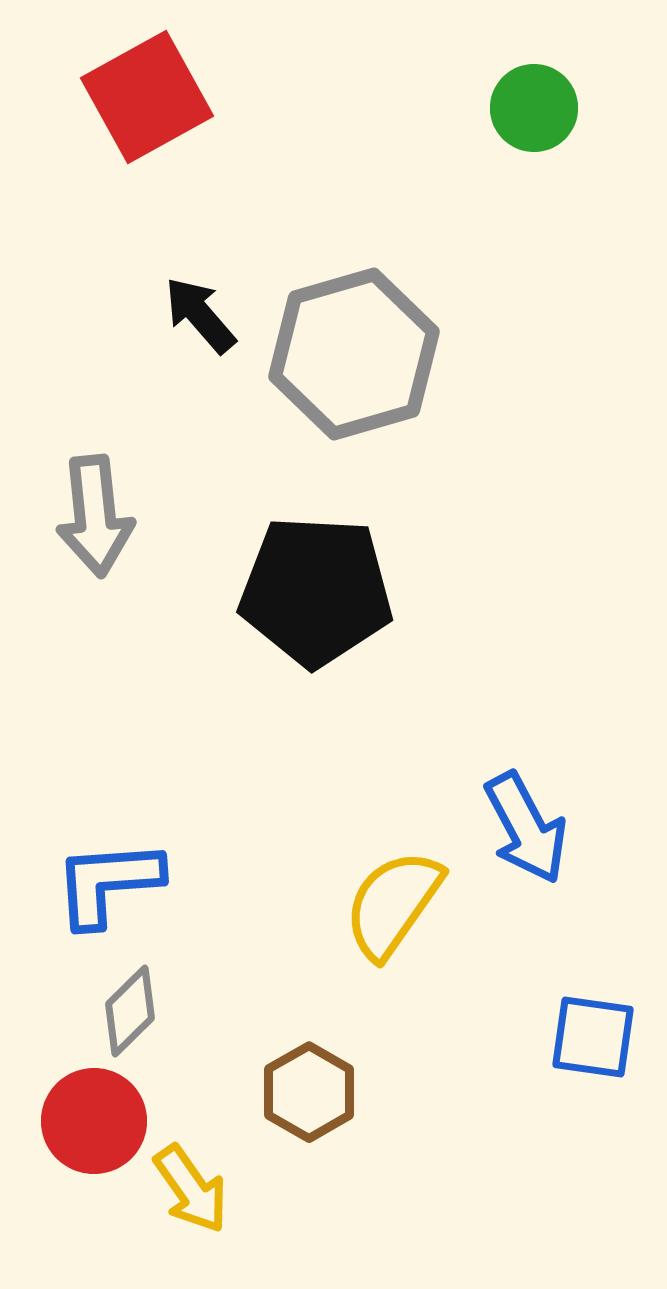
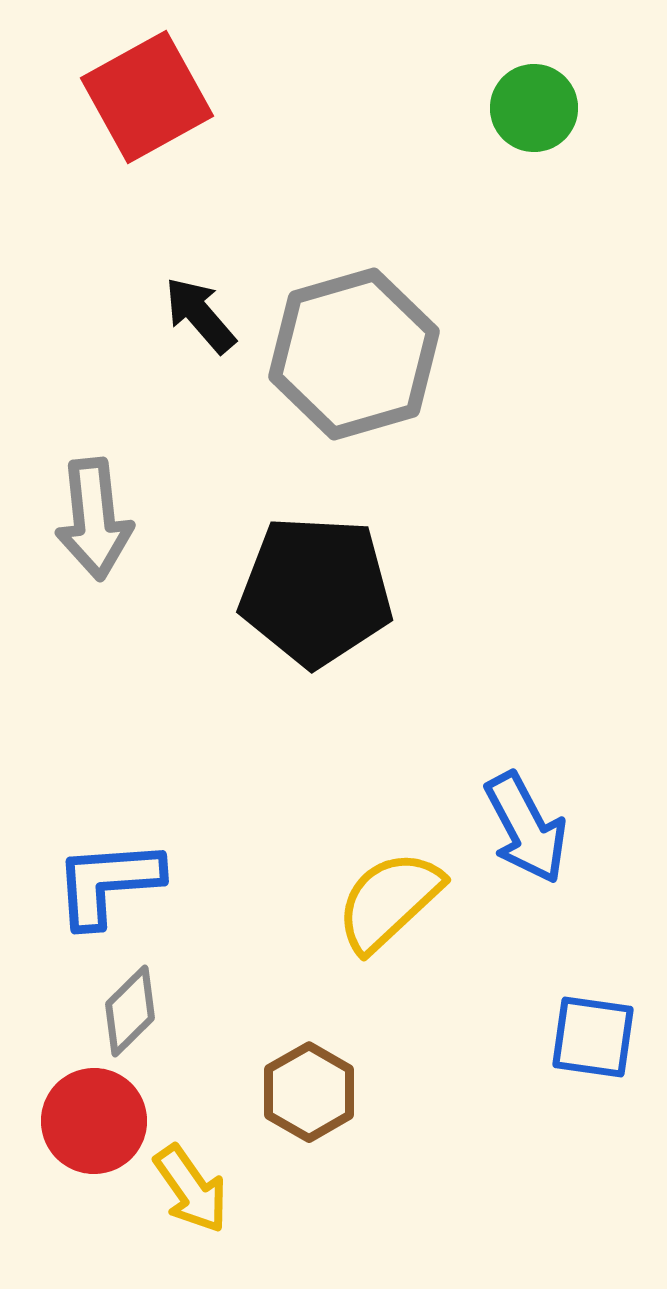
gray arrow: moved 1 px left, 3 px down
yellow semicircle: moved 4 px left, 3 px up; rotated 12 degrees clockwise
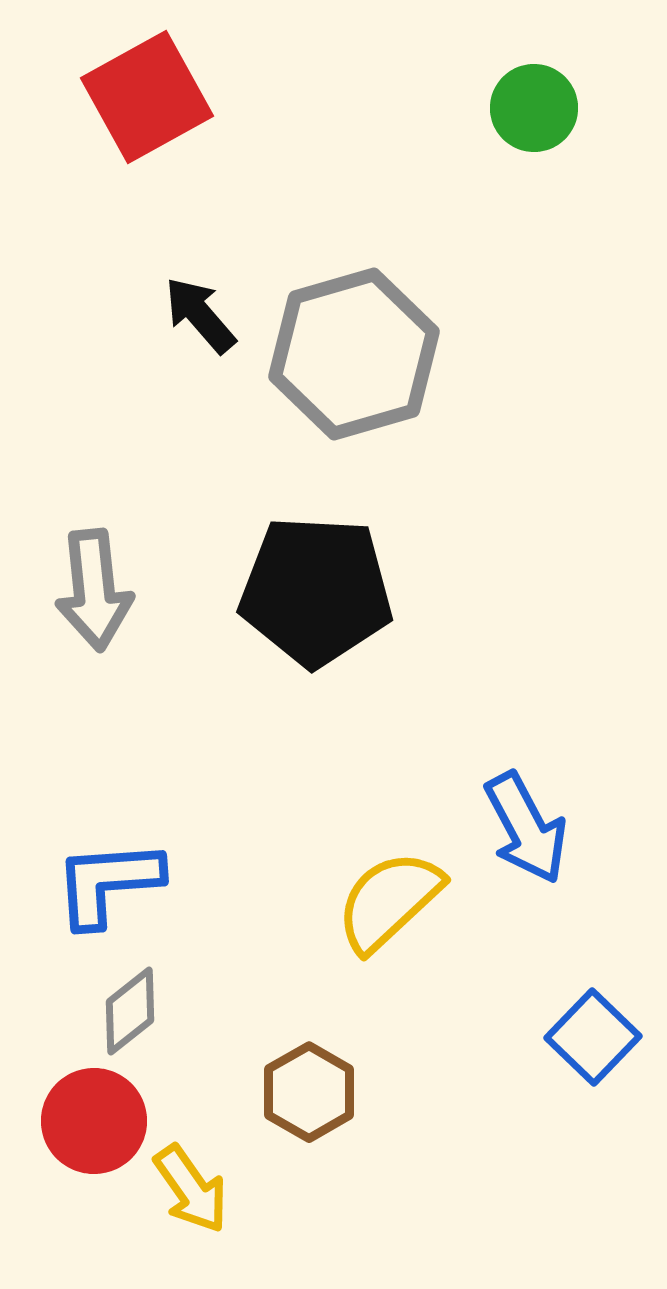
gray arrow: moved 71 px down
gray diamond: rotated 6 degrees clockwise
blue square: rotated 36 degrees clockwise
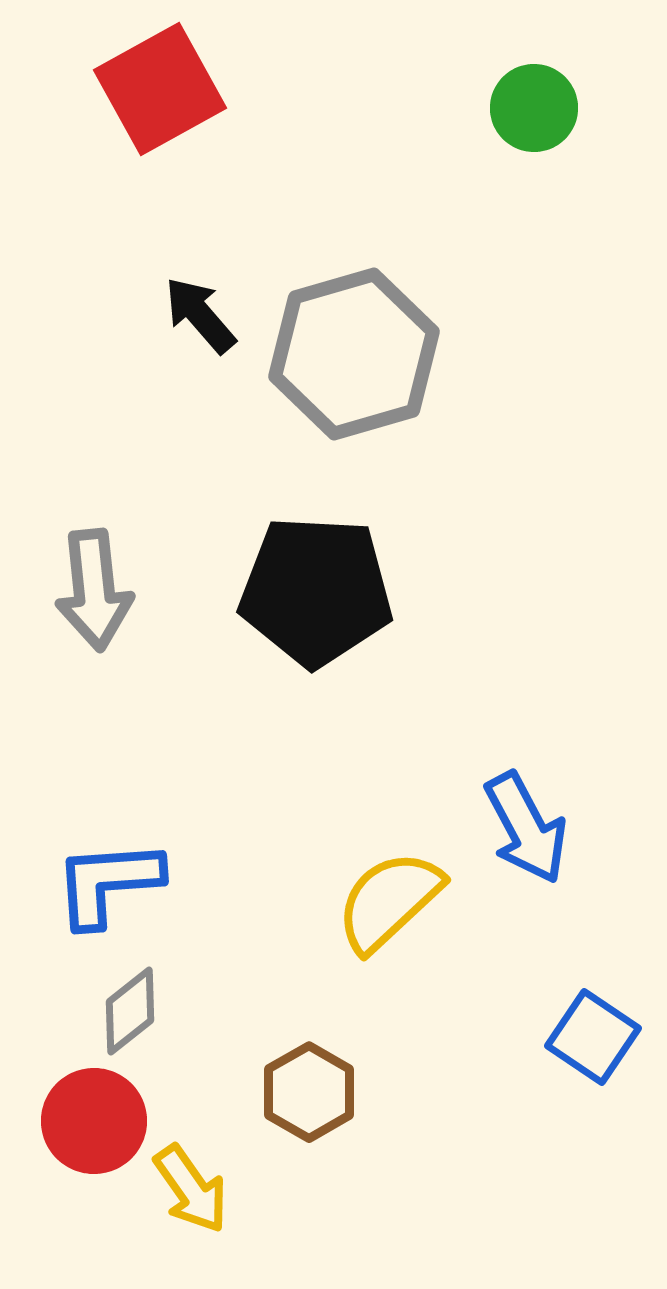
red square: moved 13 px right, 8 px up
blue square: rotated 10 degrees counterclockwise
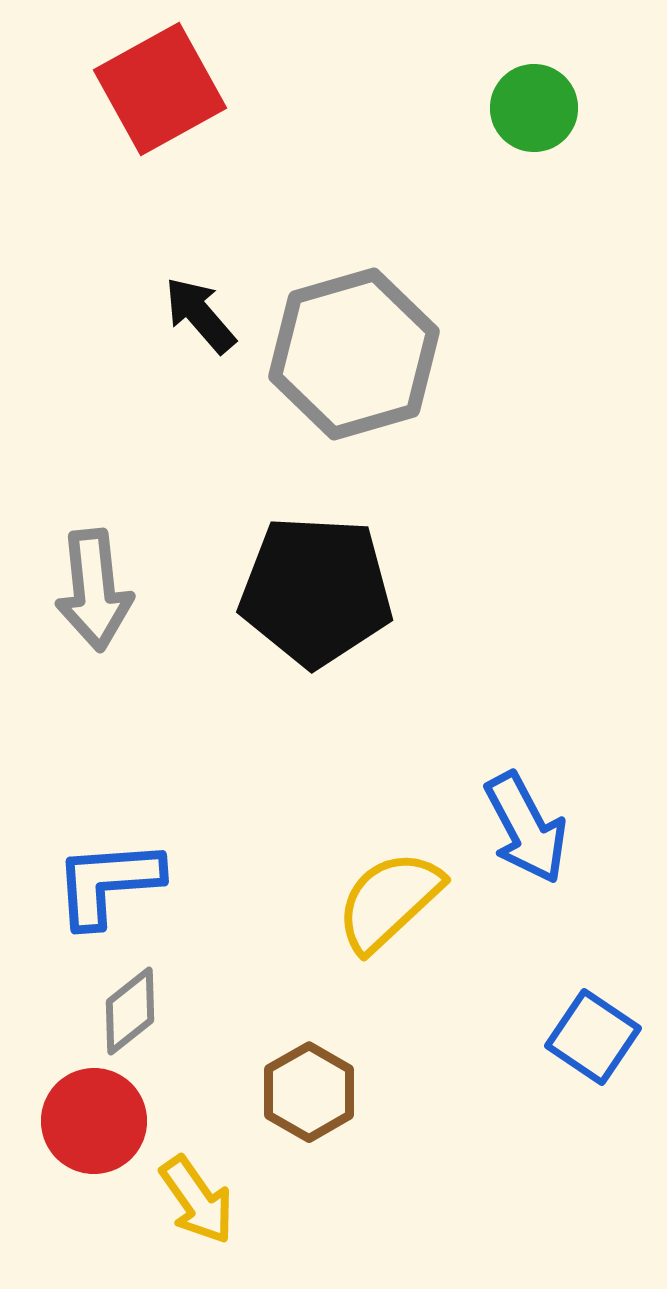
yellow arrow: moved 6 px right, 11 px down
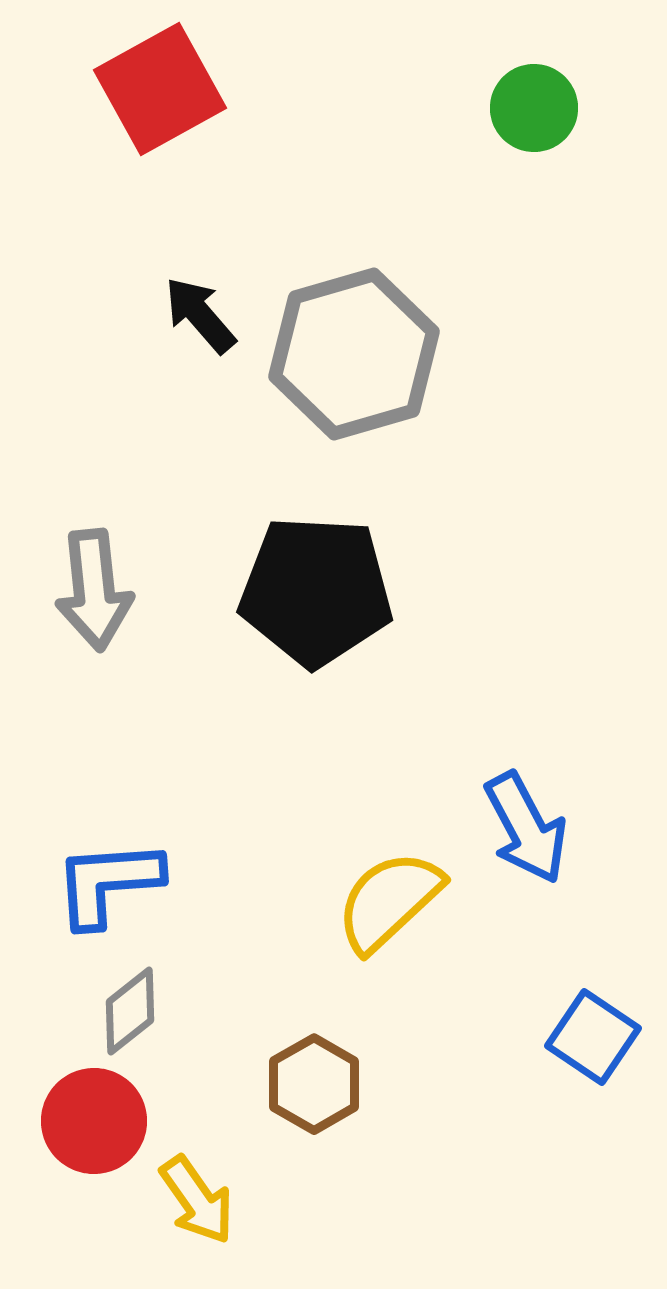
brown hexagon: moved 5 px right, 8 px up
